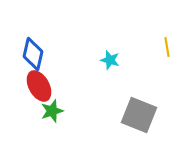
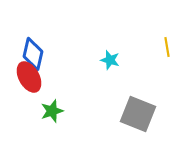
red ellipse: moved 10 px left, 9 px up
gray square: moved 1 px left, 1 px up
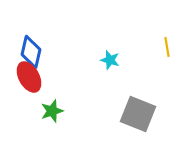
blue diamond: moved 2 px left, 2 px up
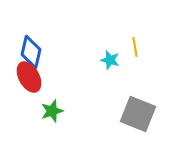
yellow line: moved 32 px left
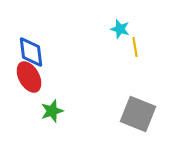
blue diamond: rotated 20 degrees counterclockwise
cyan star: moved 10 px right, 31 px up
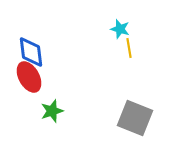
yellow line: moved 6 px left, 1 px down
gray square: moved 3 px left, 4 px down
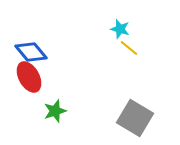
yellow line: rotated 42 degrees counterclockwise
blue diamond: rotated 32 degrees counterclockwise
green star: moved 3 px right
gray square: rotated 9 degrees clockwise
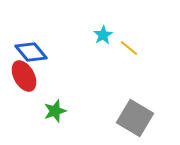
cyan star: moved 17 px left, 6 px down; rotated 24 degrees clockwise
red ellipse: moved 5 px left, 1 px up
